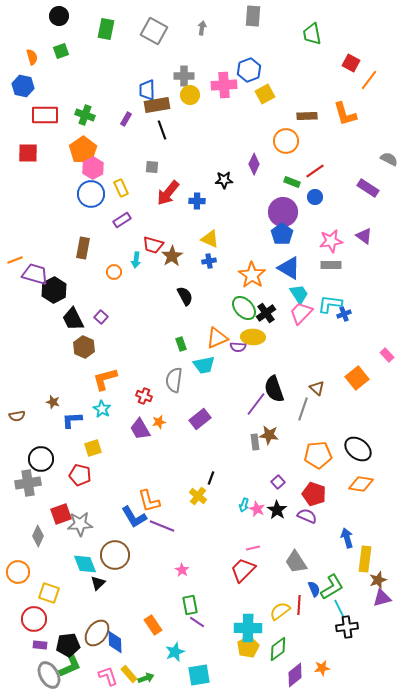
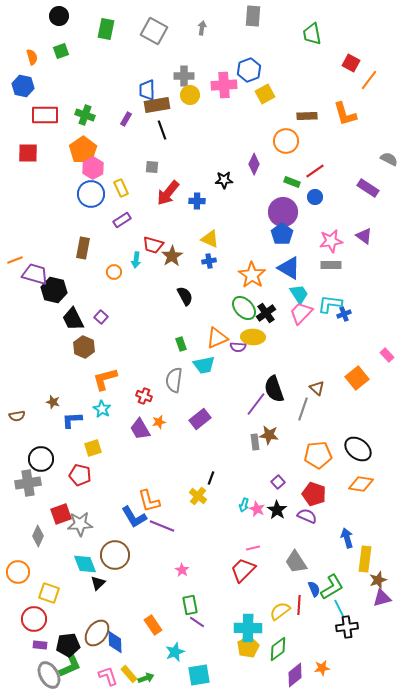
black hexagon at (54, 290): rotated 20 degrees counterclockwise
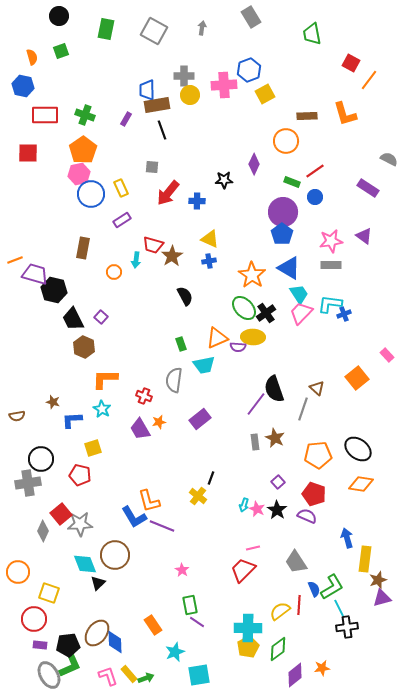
gray rectangle at (253, 16): moved 2 px left, 1 px down; rotated 35 degrees counterclockwise
pink hexagon at (93, 168): moved 14 px left, 6 px down; rotated 15 degrees clockwise
orange L-shape at (105, 379): rotated 16 degrees clockwise
brown star at (269, 435): moved 6 px right, 3 px down; rotated 18 degrees clockwise
red square at (61, 514): rotated 20 degrees counterclockwise
gray diamond at (38, 536): moved 5 px right, 5 px up
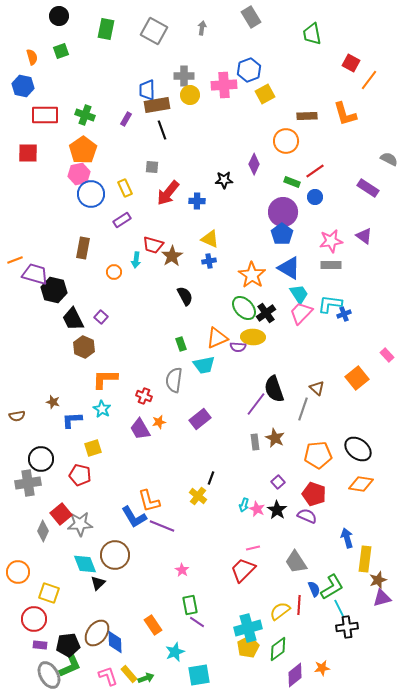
yellow rectangle at (121, 188): moved 4 px right
cyan cross at (248, 628): rotated 16 degrees counterclockwise
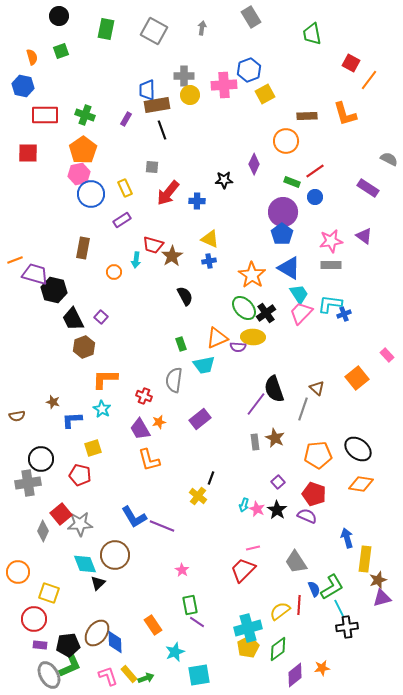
brown hexagon at (84, 347): rotated 15 degrees clockwise
orange L-shape at (149, 501): moved 41 px up
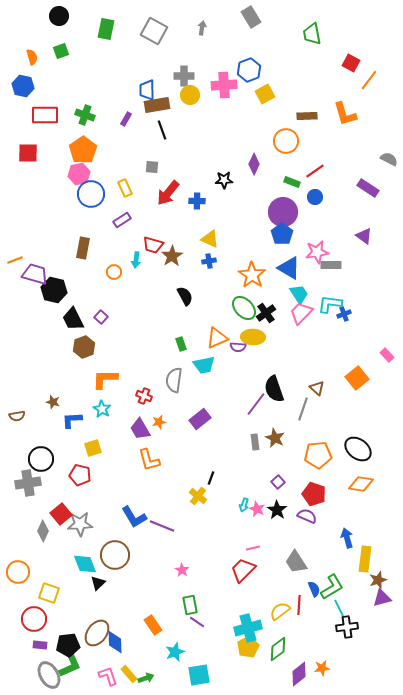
pink star at (331, 241): moved 14 px left, 11 px down
purple diamond at (295, 675): moved 4 px right, 1 px up
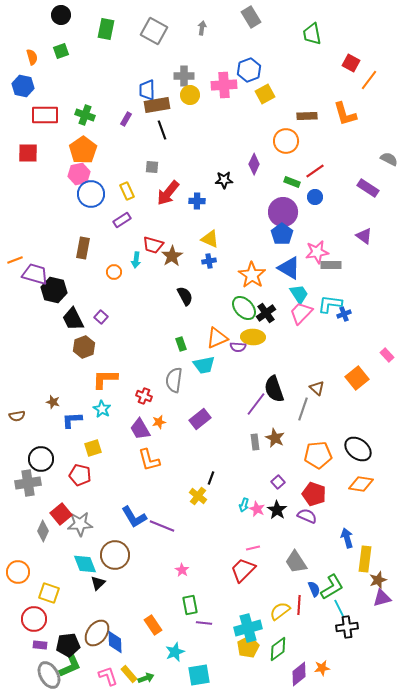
black circle at (59, 16): moved 2 px right, 1 px up
yellow rectangle at (125, 188): moved 2 px right, 3 px down
purple line at (197, 622): moved 7 px right, 1 px down; rotated 28 degrees counterclockwise
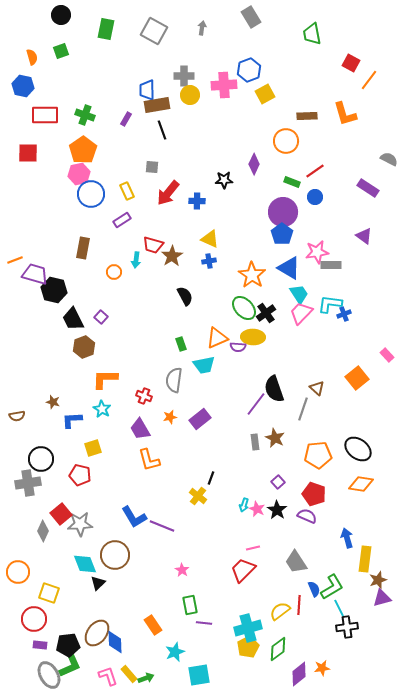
orange star at (159, 422): moved 11 px right, 5 px up
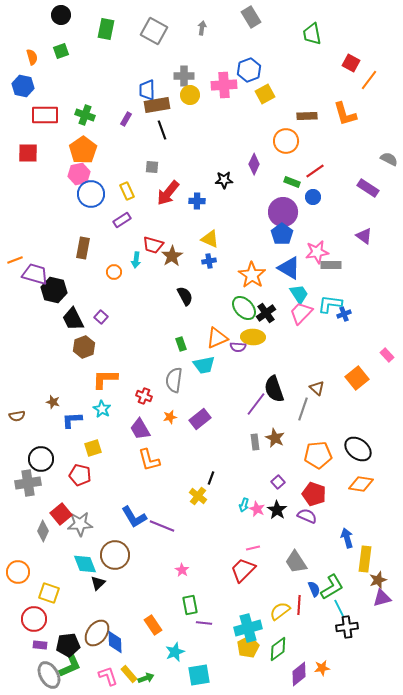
blue circle at (315, 197): moved 2 px left
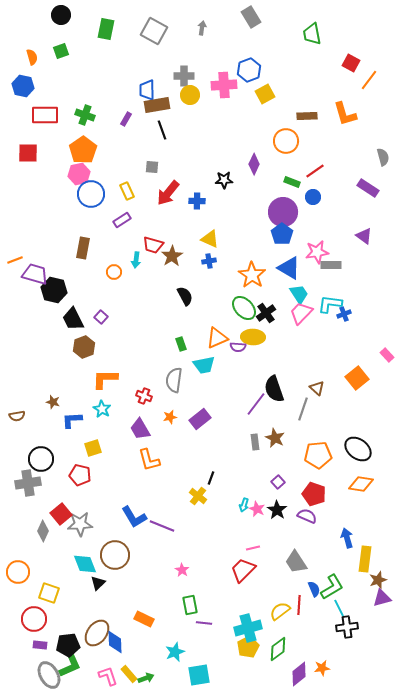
gray semicircle at (389, 159): moved 6 px left, 2 px up; rotated 48 degrees clockwise
orange rectangle at (153, 625): moved 9 px left, 6 px up; rotated 30 degrees counterclockwise
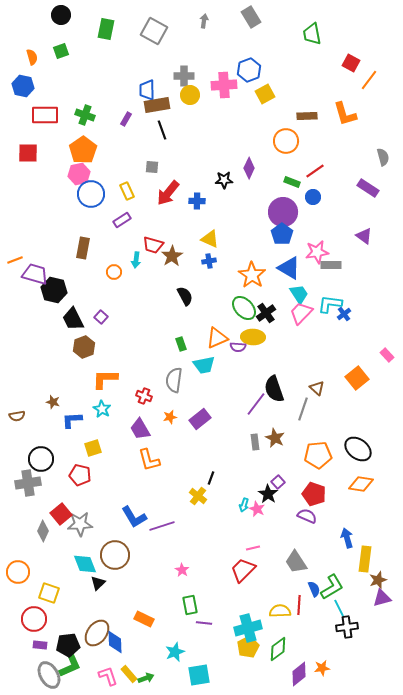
gray arrow at (202, 28): moved 2 px right, 7 px up
purple diamond at (254, 164): moved 5 px left, 4 px down
blue cross at (344, 314): rotated 16 degrees counterclockwise
black star at (277, 510): moved 9 px left, 16 px up
purple line at (162, 526): rotated 40 degrees counterclockwise
yellow semicircle at (280, 611): rotated 35 degrees clockwise
